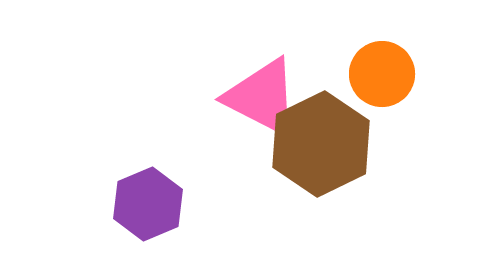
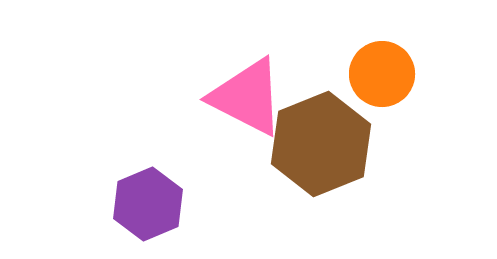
pink triangle: moved 15 px left
brown hexagon: rotated 4 degrees clockwise
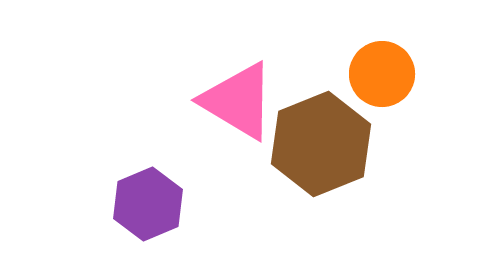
pink triangle: moved 9 px left, 4 px down; rotated 4 degrees clockwise
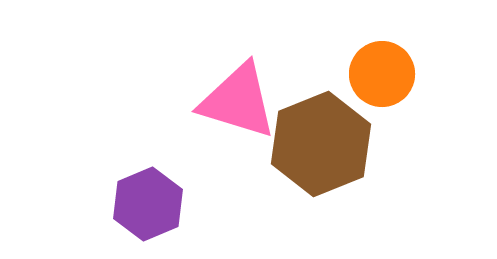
pink triangle: rotated 14 degrees counterclockwise
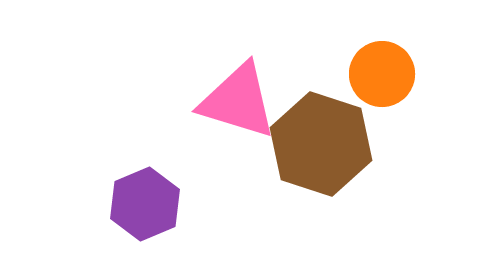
brown hexagon: rotated 20 degrees counterclockwise
purple hexagon: moved 3 px left
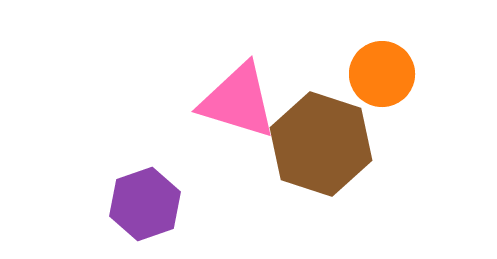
purple hexagon: rotated 4 degrees clockwise
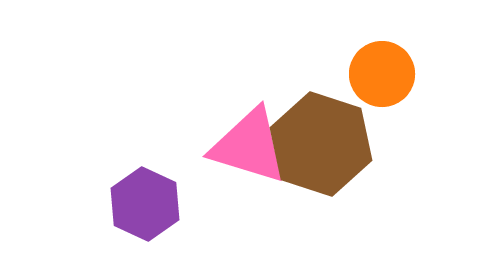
pink triangle: moved 11 px right, 45 px down
purple hexagon: rotated 16 degrees counterclockwise
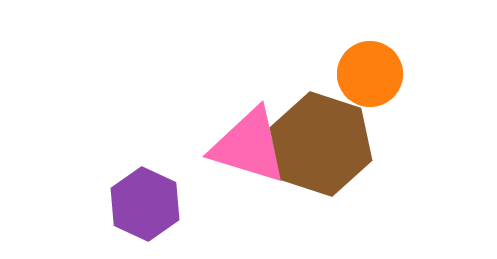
orange circle: moved 12 px left
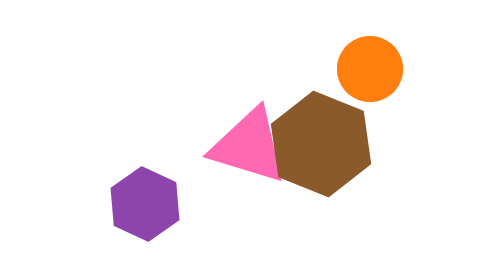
orange circle: moved 5 px up
brown hexagon: rotated 4 degrees clockwise
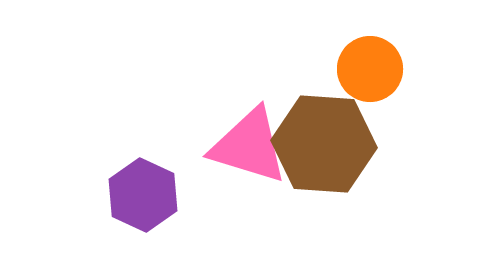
brown hexagon: moved 3 px right; rotated 18 degrees counterclockwise
purple hexagon: moved 2 px left, 9 px up
